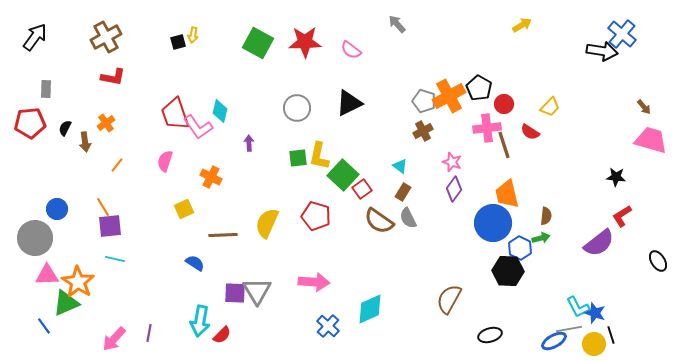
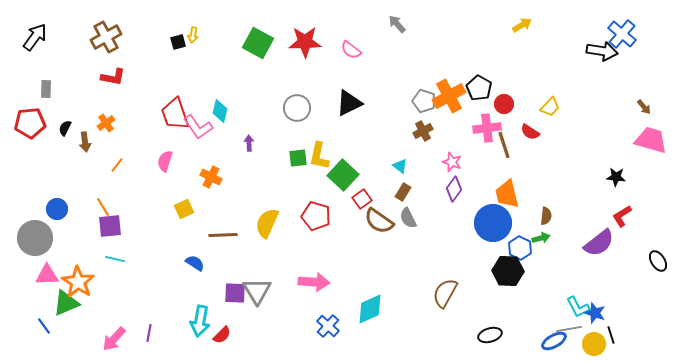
red square at (362, 189): moved 10 px down
brown semicircle at (449, 299): moved 4 px left, 6 px up
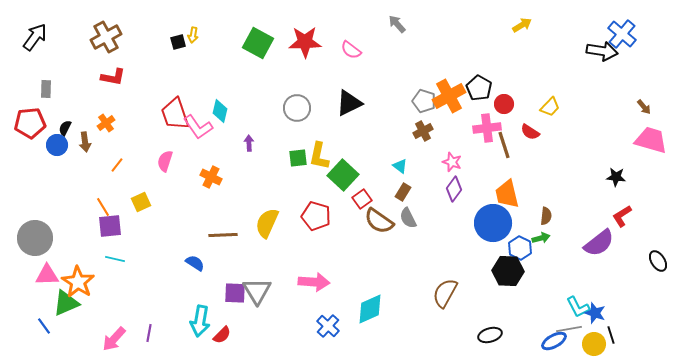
blue circle at (57, 209): moved 64 px up
yellow square at (184, 209): moved 43 px left, 7 px up
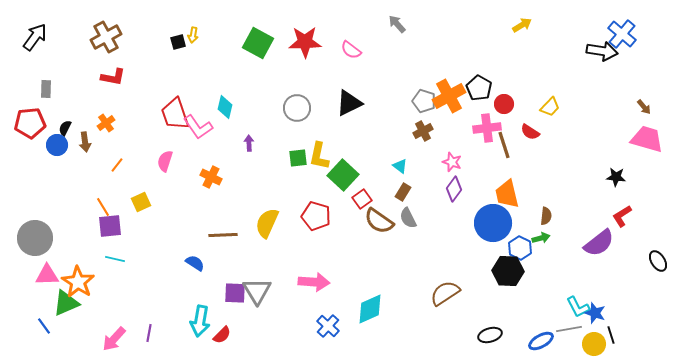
cyan diamond at (220, 111): moved 5 px right, 4 px up
pink trapezoid at (651, 140): moved 4 px left, 1 px up
brown semicircle at (445, 293): rotated 28 degrees clockwise
blue ellipse at (554, 341): moved 13 px left
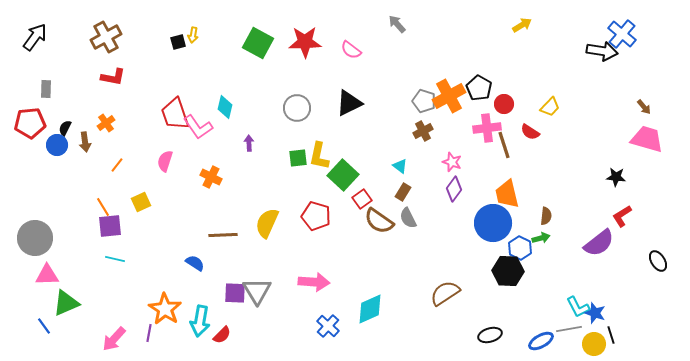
orange star at (78, 282): moved 87 px right, 27 px down
